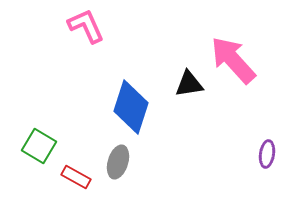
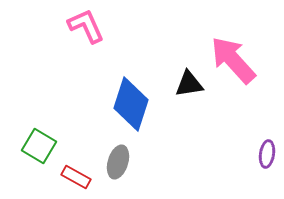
blue diamond: moved 3 px up
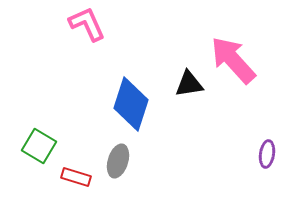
pink L-shape: moved 1 px right, 2 px up
gray ellipse: moved 1 px up
red rectangle: rotated 12 degrees counterclockwise
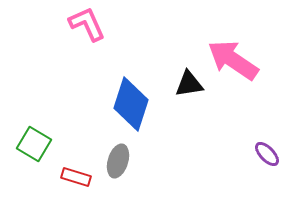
pink arrow: rotated 14 degrees counterclockwise
green square: moved 5 px left, 2 px up
purple ellipse: rotated 52 degrees counterclockwise
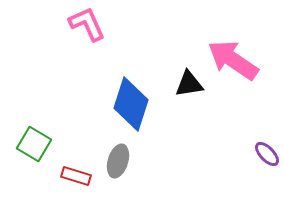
red rectangle: moved 1 px up
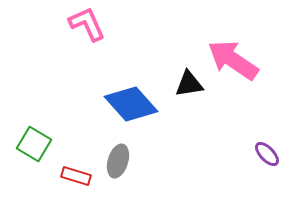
blue diamond: rotated 60 degrees counterclockwise
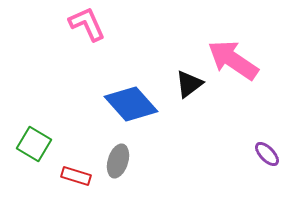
black triangle: rotated 28 degrees counterclockwise
